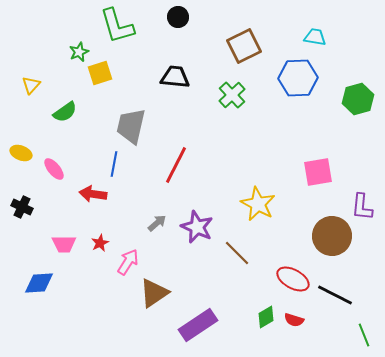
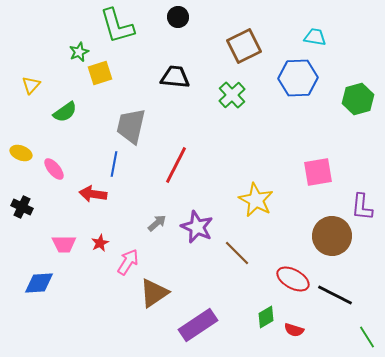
yellow star: moved 2 px left, 4 px up
red semicircle: moved 10 px down
green line: moved 3 px right, 2 px down; rotated 10 degrees counterclockwise
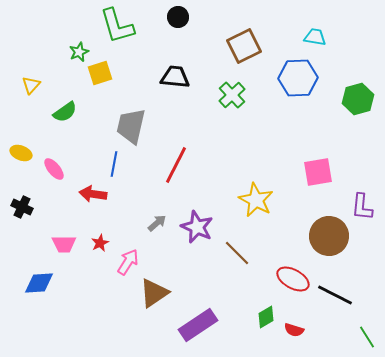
brown circle: moved 3 px left
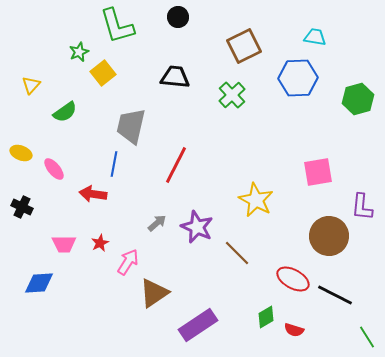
yellow square: moved 3 px right; rotated 20 degrees counterclockwise
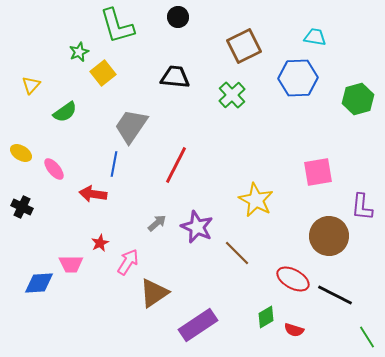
gray trapezoid: rotated 21 degrees clockwise
yellow ellipse: rotated 10 degrees clockwise
pink trapezoid: moved 7 px right, 20 px down
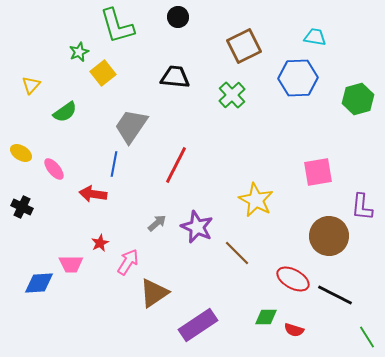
green diamond: rotated 30 degrees clockwise
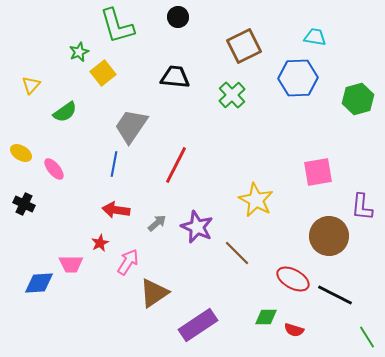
red arrow: moved 23 px right, 16 px down
black cross: moved 2 px right, 3 px up
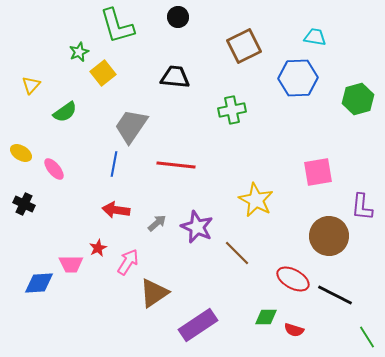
green cross: moved 15 px down; rotated 32 degrees clockwise
red line: rotated 69 degrees clockwise
red star: moved 2 px left, 5 px down
